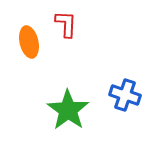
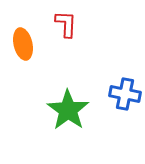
orange ellipse: moved 6 px left, 2 px down
blue cross: moved 1 px up; rotated 8 degrees counterclockwise
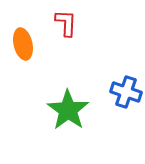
red L-shape: moved 1 px up
blue cross: moved 1 px right, 2 px up; rotated 8 degrees clockwise
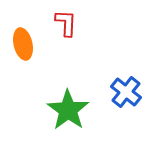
blue cross: rotated 20 degrees clockwise
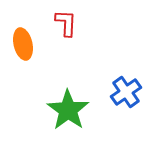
blue cross: rotated 16 degrees clockwise
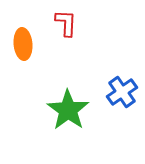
orange ellipse: rotated 8 degrees clockwise
blue cross: moved 4 px left
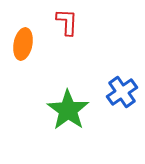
red L-shape: moved 1 px right, 1 px up
orange ellipse: rotated 16 degrees clockwise
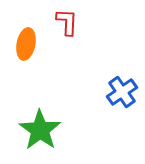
orange ellipse: moved 3 px right
green star: moved 28 px left, 20 px down
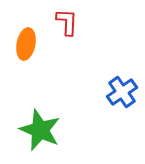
green star: rotated 12 degrees counterclockwise
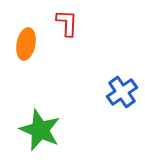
red L-shape: moved 1 px down
